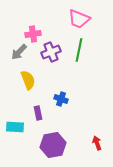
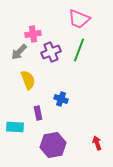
green line: rotated 10 degrees clockwise
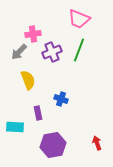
purple cross: moved 1 px right
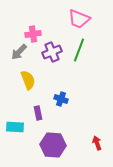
purple hexagon: rotated 15 degrees clockwise
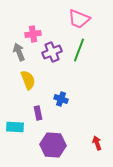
gray arrow: rotated 114 degrees clockwise
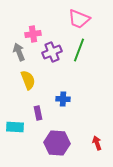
blue cross: moved 2 px right; rotated 16 degrees counterclockwise
purple hexagon: moved 4 px right, 2 px up
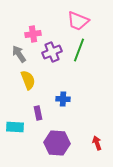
pink trapezoid: moved 1 px left, 2 px down
gray arrow: moved 2 px down; rotated 12 degrees counterclockwise
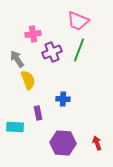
gray arrow: moved 2 px left, 5 px down
purple hexagon: moved 6 px right
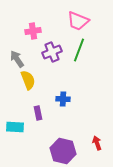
pink cross: moved 3 px up
purple hexagon: moved 8 px down; rotated 10 degrees clockwise
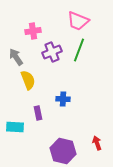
gray arrow: moved 1 px left, 2 px up
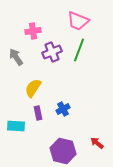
yellow semicircle: moved 5 px right, 8 px down; rotated 126 degrees counterclockwise
blue cross: moved 10 px down; rotated 32 degrees counterclockwise
cyan rectangle: moved 1 px right, 1 px up
red arrow: rotated 32 degrees counterclockwise
